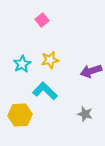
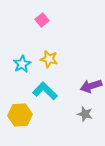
yellow star: moved 1 px left, 1 px up; rotated 24 degrees clockwise
purple arrow: moved 15 px down
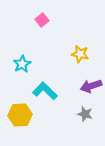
yellow star: moved 31 px right, 5 px up
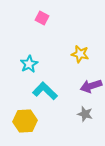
pink square: moved 2 px up; rotated 24 degrees counterclockwise
cyan star: moved 7 px right
yellow hexagon: moved 5 px right, 6 px down
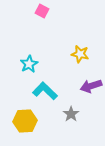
pink square: moved 7 px up
gray star: moved 14 px left; rotated 21 degrees clockwise
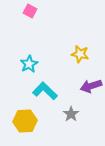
pink square: moved 12 px left
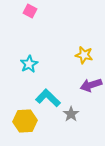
yellow star: moved 4 px right, 1 px down
purple arrow: moved 1 px up
cyan L-shape: moved 3 px right, 7 px down
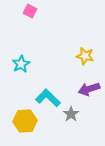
yellow star: moved 1 px right, 1 px down
cyan star: moved 8 px left
purple arrow: moved 2 px left, 4 px down
